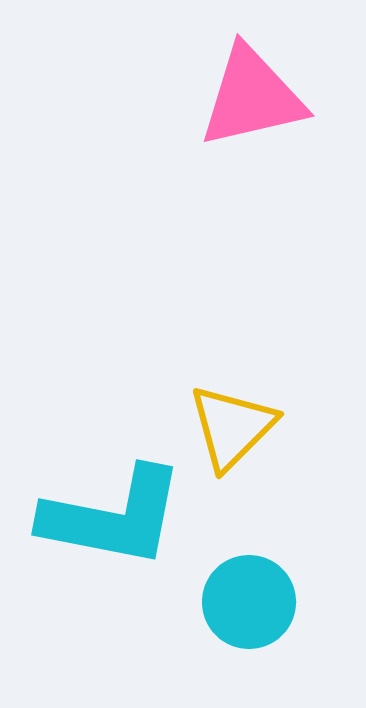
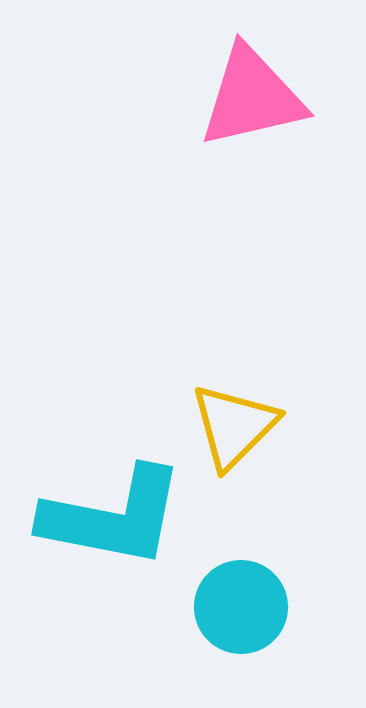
yellow triangle: moved 2 px right, 1 px up
cyan circle: moved 8 px left, 5 px down
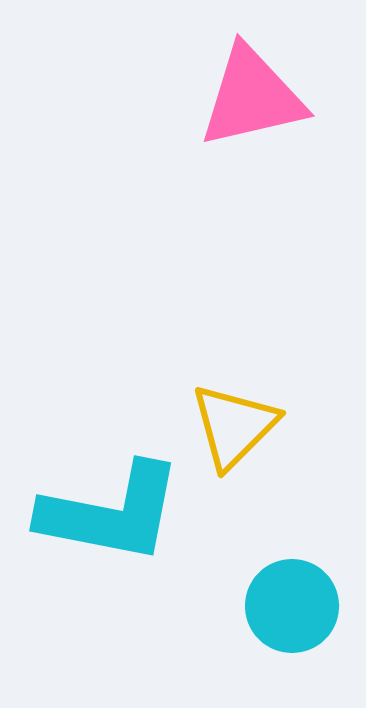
cyan L-shape: moved 2 px left, 4 px up
cyan circle: moved 51 px right, 1 px up
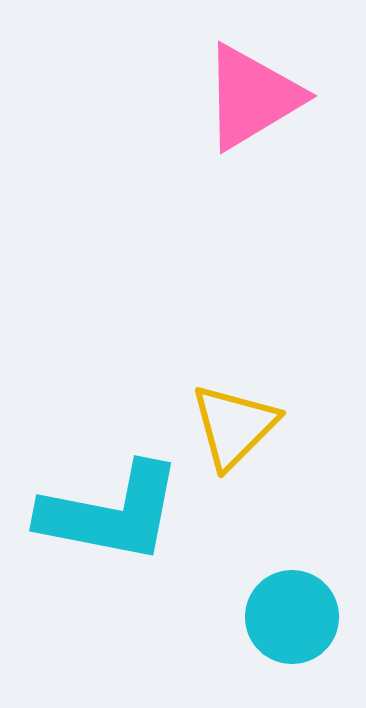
pink triangle: rotated 18 degrees counterclockwise
cyan circle: moved 11 px down
